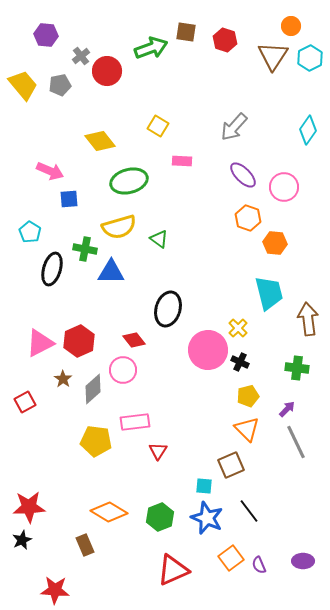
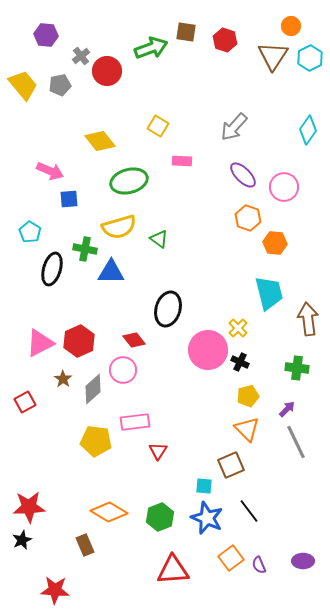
red triangle at (173, 570): rotated 20 degrees clockwise
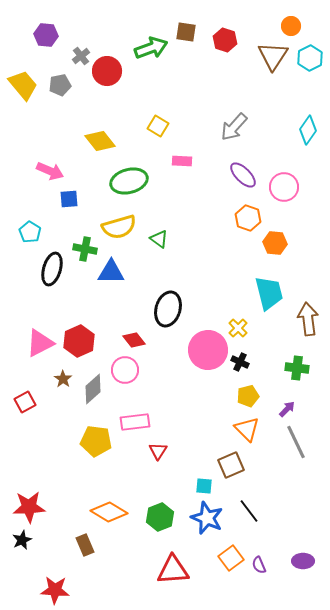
pink circle at (123, 370): moved 2 px right
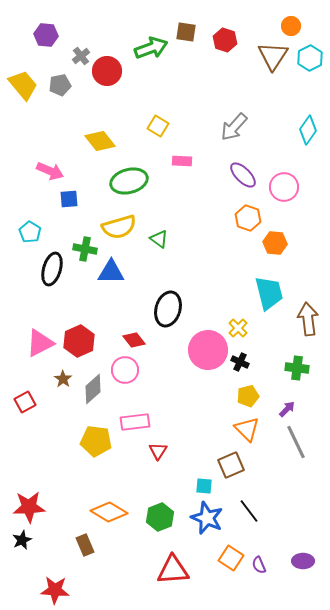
orange square at (231, 558): rotated 20 degrees counterclockwise
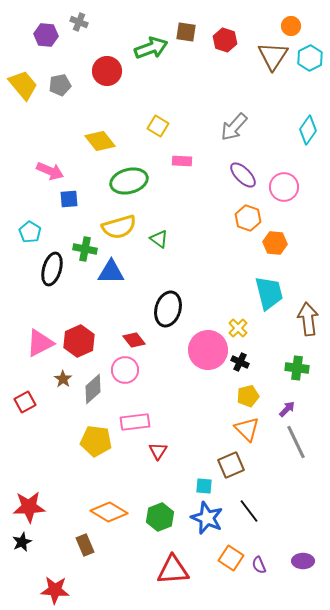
gray cross at (81, 56): moved 2 px left, 34 px up; rotated 30 degrees counterclockwise
black star at (22, 540): moved 2 px down
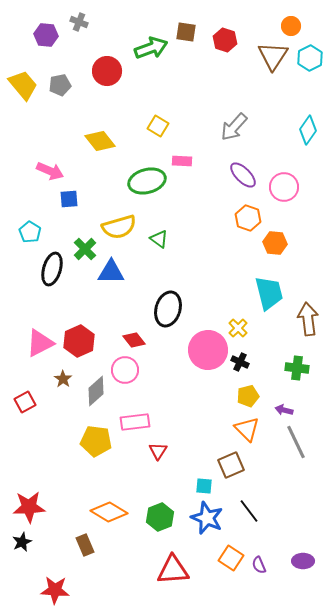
green ellipse at (129, 181): moved 18 px right
green cross at (85, 249): rotated 35 degrees clockwise
gray diamond at (93, 389): moved 3 px right, 2 px down
purple arrow at (287, 409): moved 3 px left, 1 px down; rotated 120 degrees counterclockwise
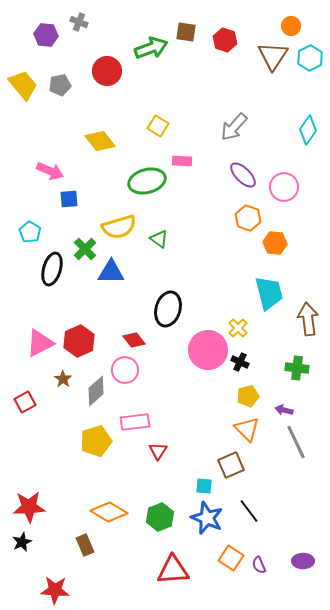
yellow pentagon at (96, 441): rotated 24 degrees counterclockwise
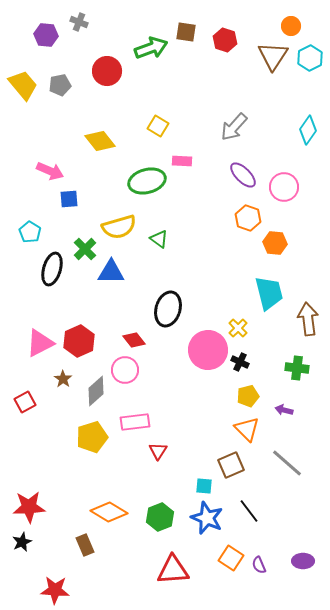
yellow pentagon at (96, 441): moved 4 px left, 4 px up
gray line at (296, 442): moved 9 px left, 21 px down; rotated 24 degrees counterclockwise
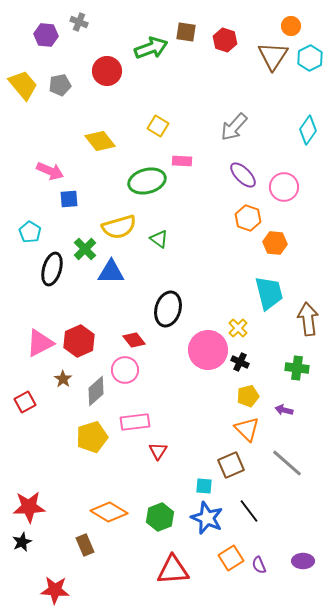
orange square at (231, 558): rotated 25 degrees clockwise
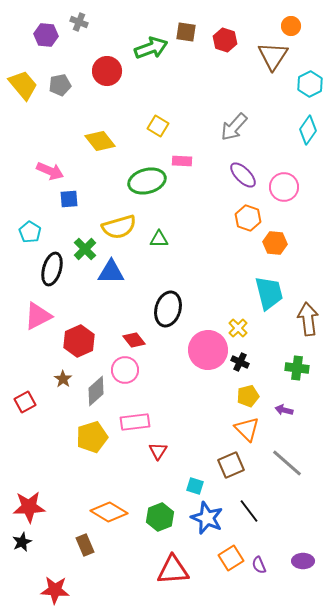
cyan hexagon at (310, 58): moved 26 px down
green triangle at (159, 239): rotated 36 degrees counterclockwise
pink triangle at (40, 343): moved 2 px left, 27 px up
cyan square at (204, 486): moved 9 px left; rotated 12 degrees clockwise
